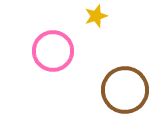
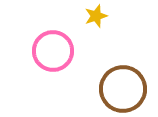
brown circle: moved 2 px left, 1 px up
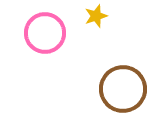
pink circle: moved 8 px left, 18 px up
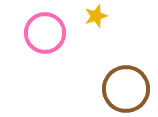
brown circle: moved 3 px right
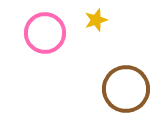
yellow star: moved 4 px down
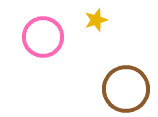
pink circle: moved 2 px left, 4 px down
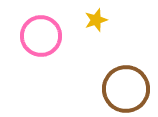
pink circle: moved 2 px left, 1 px up
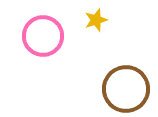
pink circle: moved 2 px right
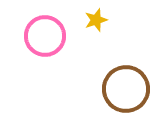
pink circle: moved 2 px right
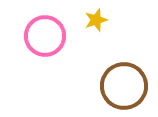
brown circle: moved 2 px left, 3 px up
